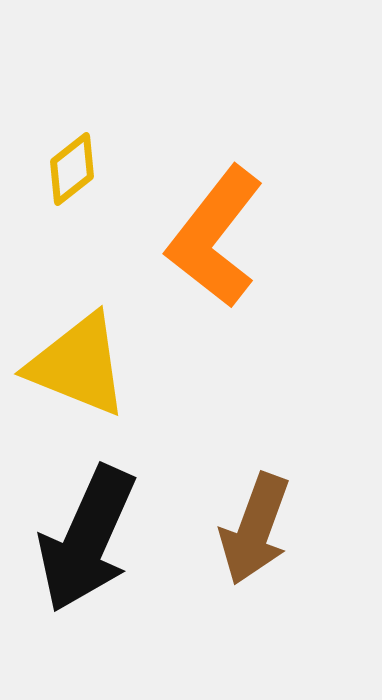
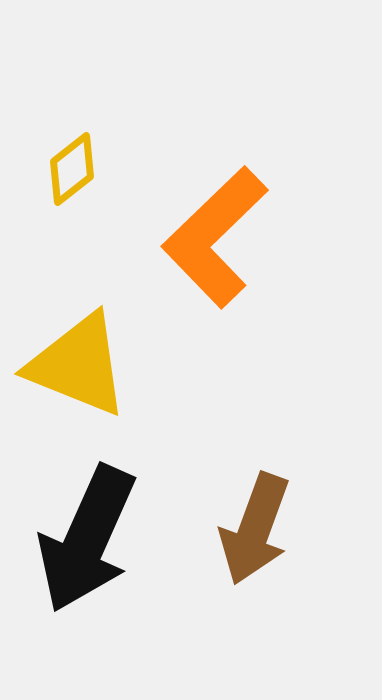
orange L-shape: rotated 8 degrees clockwise
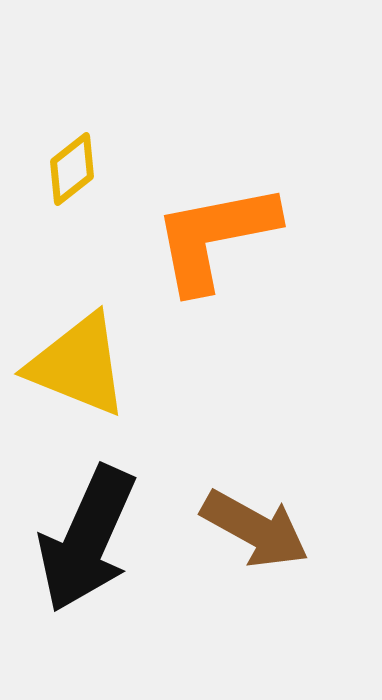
orange L-shape: rotated 33 degrees clockwise
brown arrow: rotated 81 degrees counterclockwise
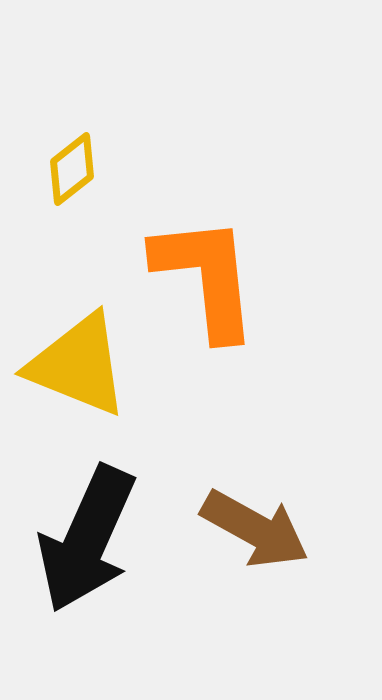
orange L-shape: moved 9 px left, 40 px down; rotated 95 degrees clockwise
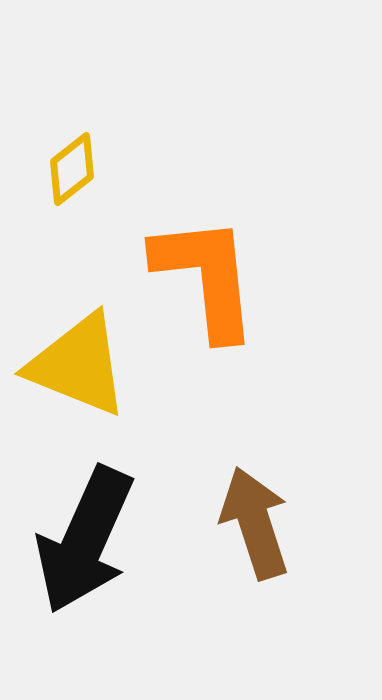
brown arrow: moved 6 px up; rotated 137 degrees counterclockwise
black arrow: moved 2 px left, 1 px down
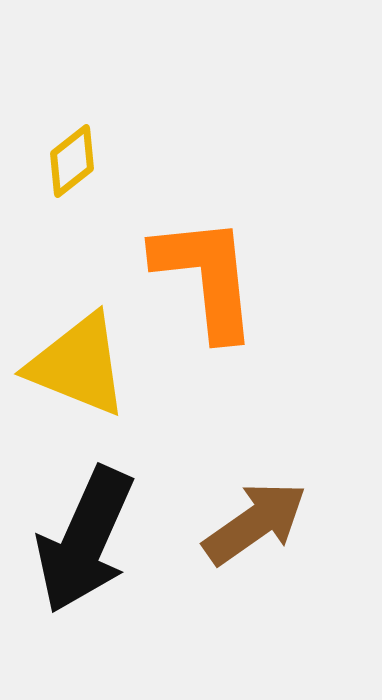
yellow diamond: moved 8 px up
brown arrow: rotated 73 degrees clockwise
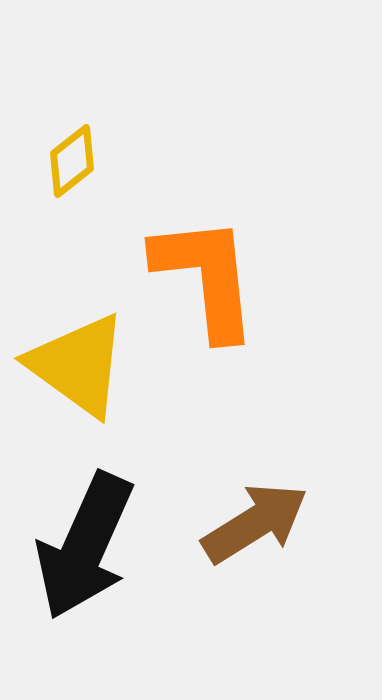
yellow triangle: rotated 14 degrees clockwise
brown arrow: rotated 3 degrees clockwise
black arrow: moved 6 px down
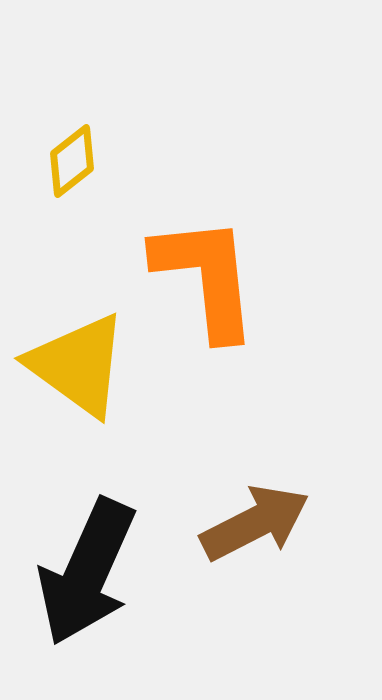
brown arrow: rotated 5 degrees clockwise
black arrow: moved 2 px right, 26 px down
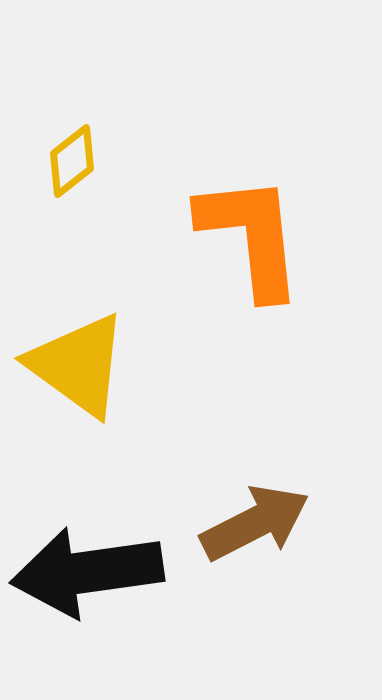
orange L-shape: moved 45 px right, 41 px up
black arrow: rotated 58 degrees clockwise
